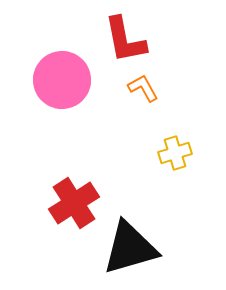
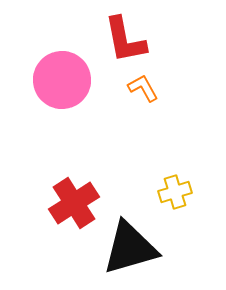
yellow cross: moved 39 px down
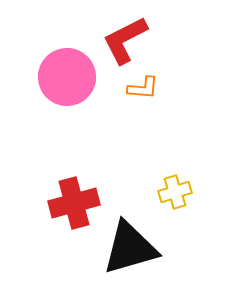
red L-shape: rotated 74 degrees clockwise
pink circle: moved 5 px right, 3 px up
orange L-shape: rotated 124 degrees clockwise
red cross: rotated 18 degrees clockwise
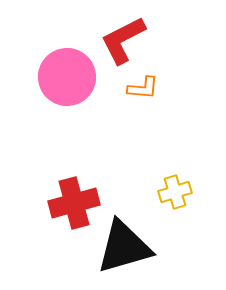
red L-shape: moved 2 px left
black triangle: moved 6 px left, 1 px up
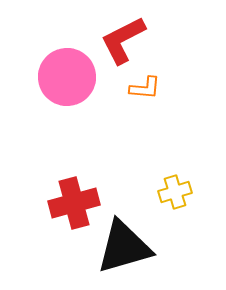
orange L-shape: moved 2 px right
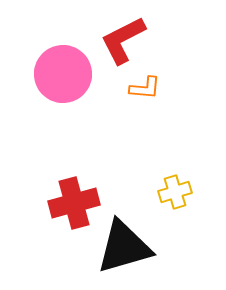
pink circle: moved 4 px left, 3 px up
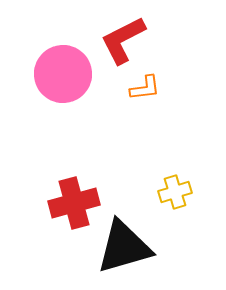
orange L-shape: rotated 12 degrees counterclockwise
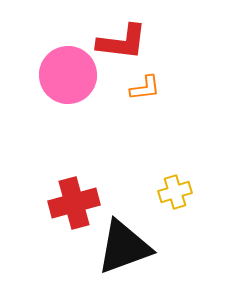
red L-shape: moved 1 px left, 2 px down; rotated 146 degrees counterclockwise
pink circle: moved 5 px right, 1 px down
black triangle: rotated 4 degrees counterclockwise
